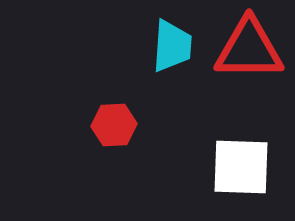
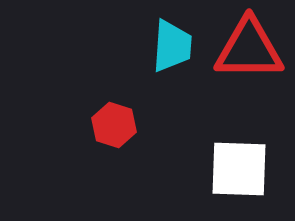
red hexagon: rotated 21 degrees clockwise
white square: moved 2 px left, 2 px down
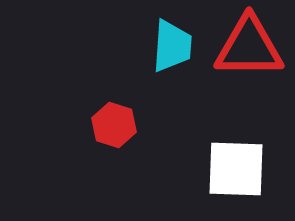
red triangle: moved 2 px up
white square: moved 3 px left
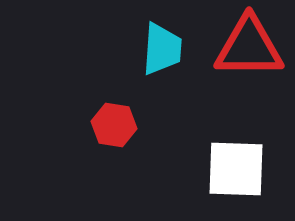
cyan trapezoid: moved 10 px left, 3 px down
red hexagon: rotated 9 degrees counterclockwise
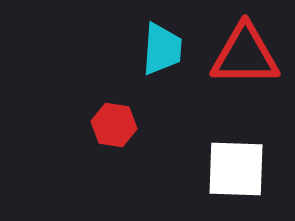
red triangle: moved 4 px left, 8 px down
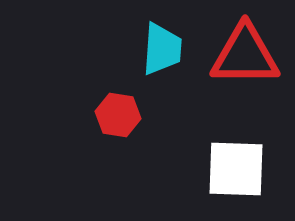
red hexagon: moved 4 px right, 10 px up
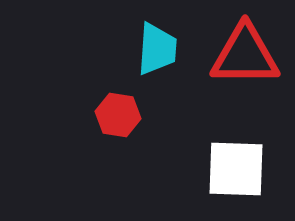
cyan trapezoid: moved 5 px left
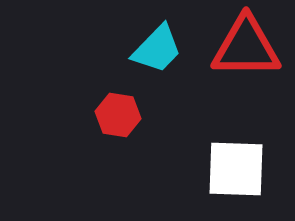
cyan trapezoid: rotated 40 degrees clockwise
red triangle: moved 1 px right, 8 px up
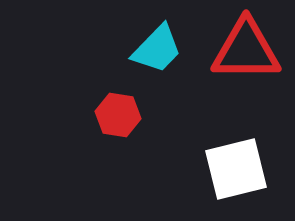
red triangle: moved 3 px down
white square: rotated 16 degrees counterclockwise
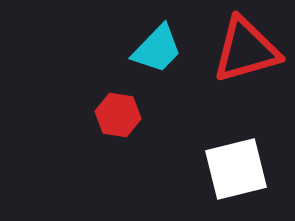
red triangle: rotated 16 degrees counterclockwise
